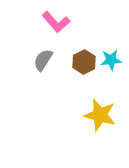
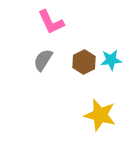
pink L-shape: moved 5 px left; rotated 16 degrees clockwise
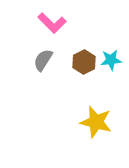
pink L-shape: moved 1 px right, 1 px down; rotated 20 degrees counterclockwise
yellow star: moved 4 px left, 7 px down
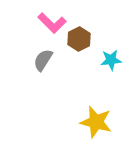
brown hexagon: moved 5 px left, 23 px up
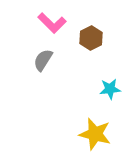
brown hexagon: moved 12 px right, 1 px up
cyan star: moved 1 px left, 29 px down
yellow star: moved 1 px left, 12 px down
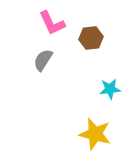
pink L-shape: rotated 20 degrees clockwise
brown hexagon: rotated 20 degrees clockwise
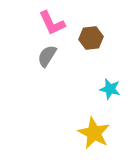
gray semicircle: moved 4 px right, 4 px up
cyan star: rotated 20 degrees clockwise
yellow star: moved 1 px left, 1 px up; rotated 12 degrees clockwise
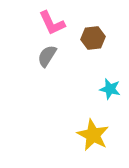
brown hexagon: moved 2 px right
yellow star: moved 1 px left, 2 px down
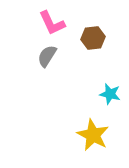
cyan star: moved 5 px down
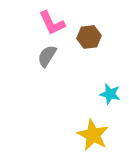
brown hexagon: moved 4 px left, 1 px up
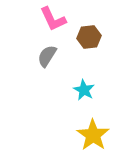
pink L-shape: moved 1 px right, 4 px up
cyan star: moved 26 px left, 4 px up; rotated 15 degrees clockwise
yellow star: rotated 8 degrees clockwise
